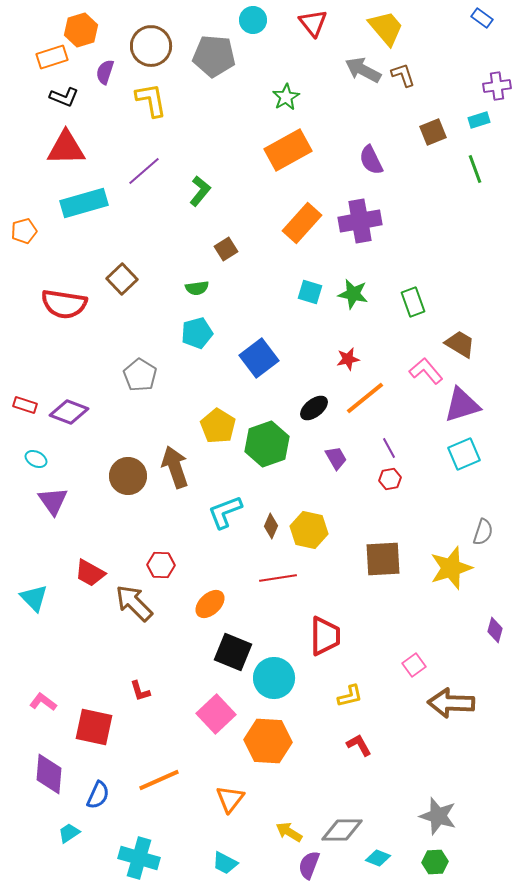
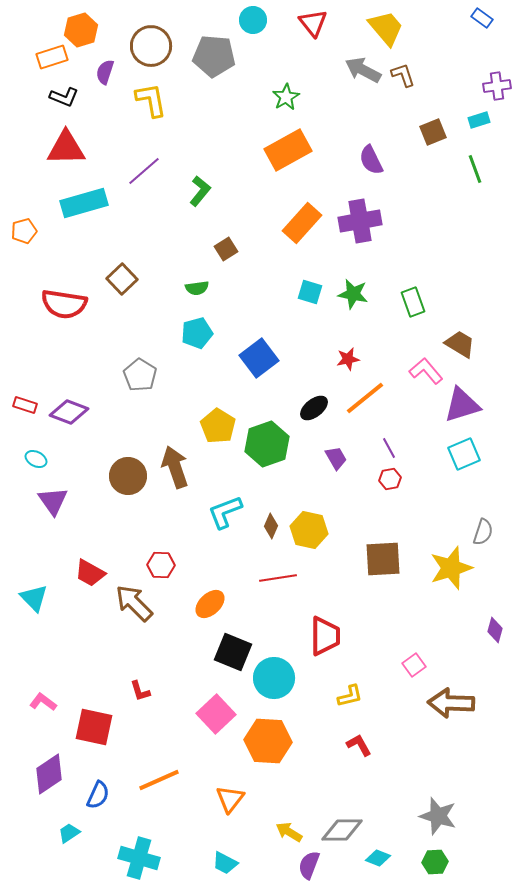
purple diamond at (49, 774): rotated 51 degrees clockwise
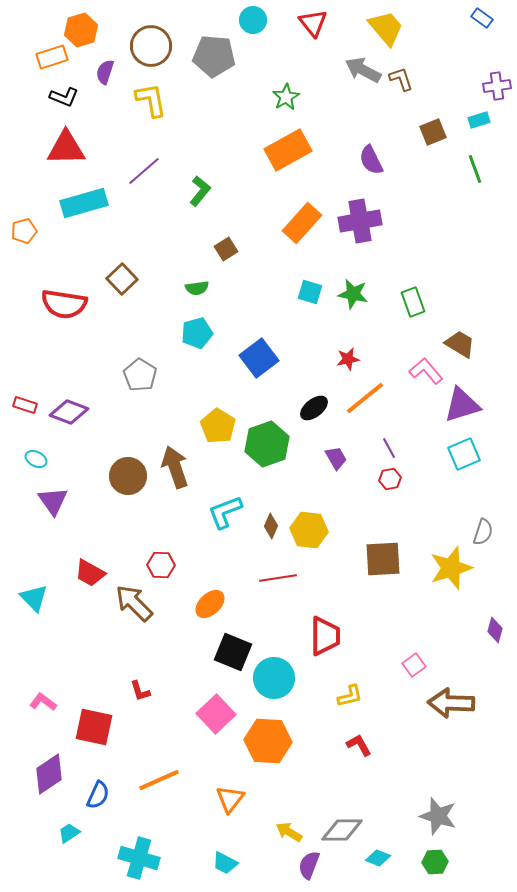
brown L-shape at (403, 75): moved 2 px left, 4 px down
yellow hexagon at (309, 530): rotated 6 degrees counterclockwise
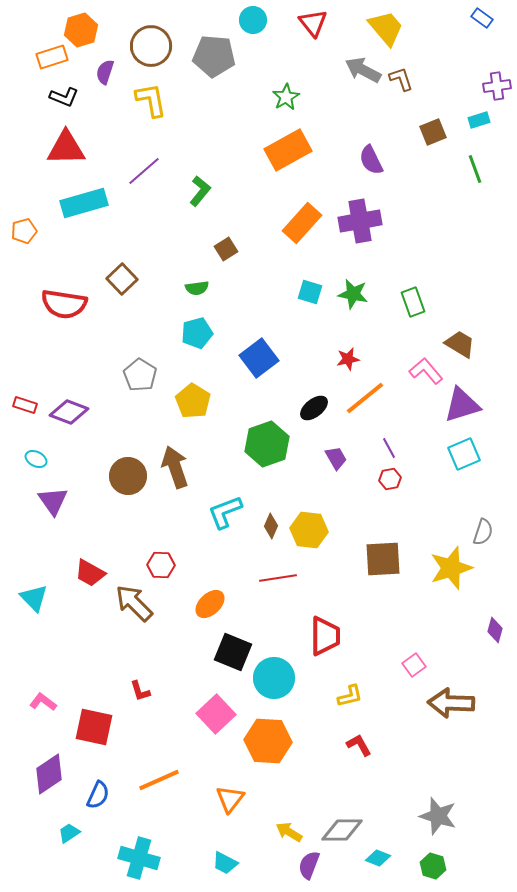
yellow pentagon at (218, 426): moved 25 px left, 25 px up
green hexagon at (435, 862): moved 2 px left, 4 px down; rotated 20 degrees clockwise
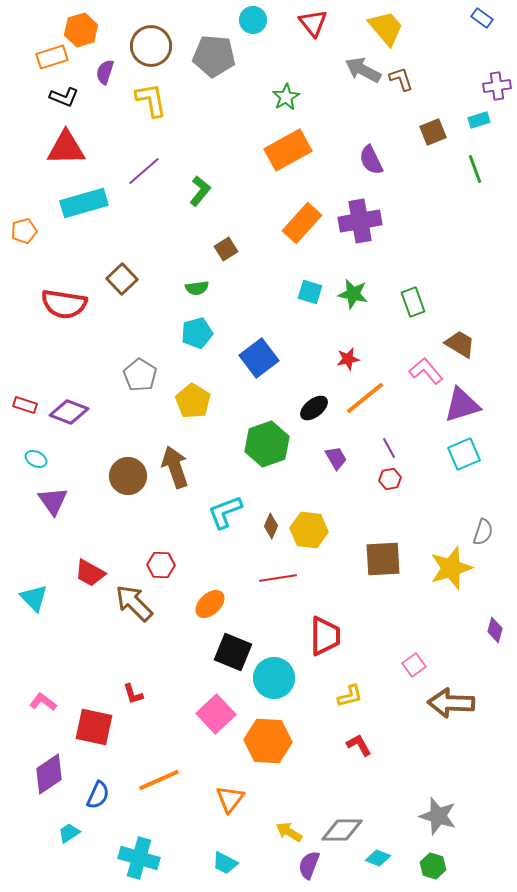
red L-shape at (140, 691): moved 7 px left, 3 px down
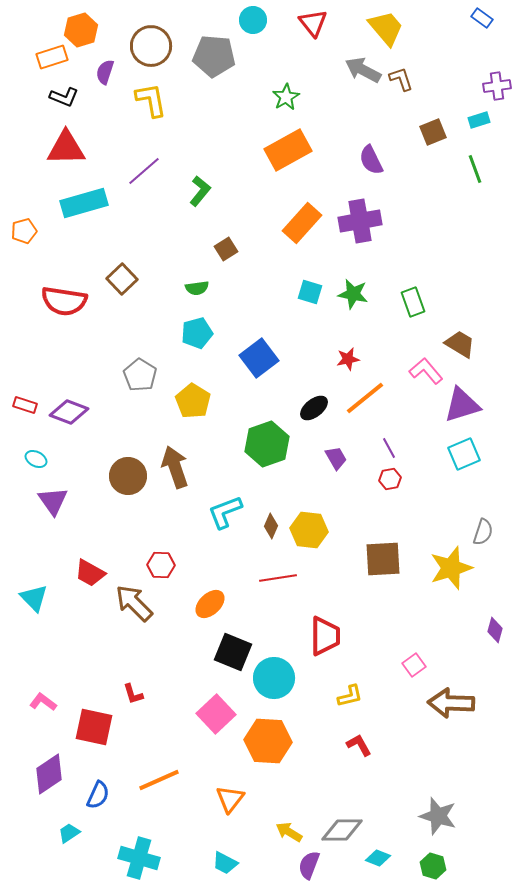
red semicircle at (64, 304): moved 3 px up
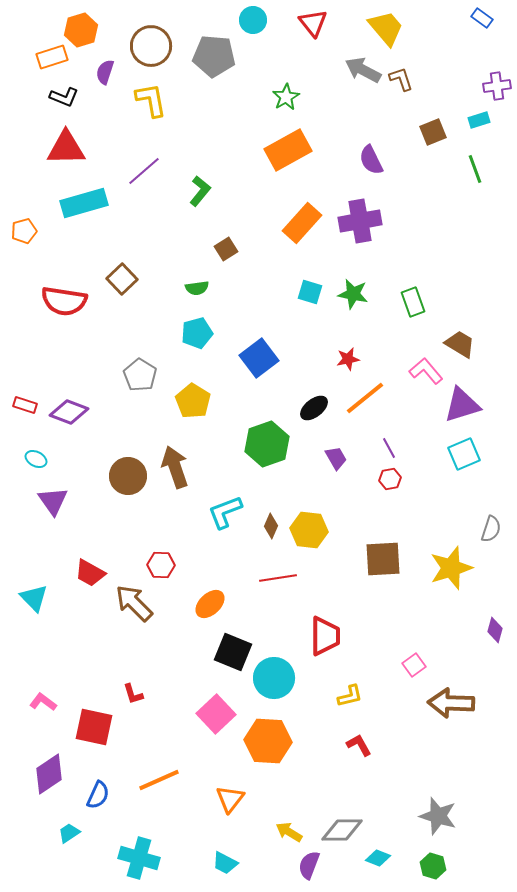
gray semicircle at (483, 532): moved 8 px right, 3 px up
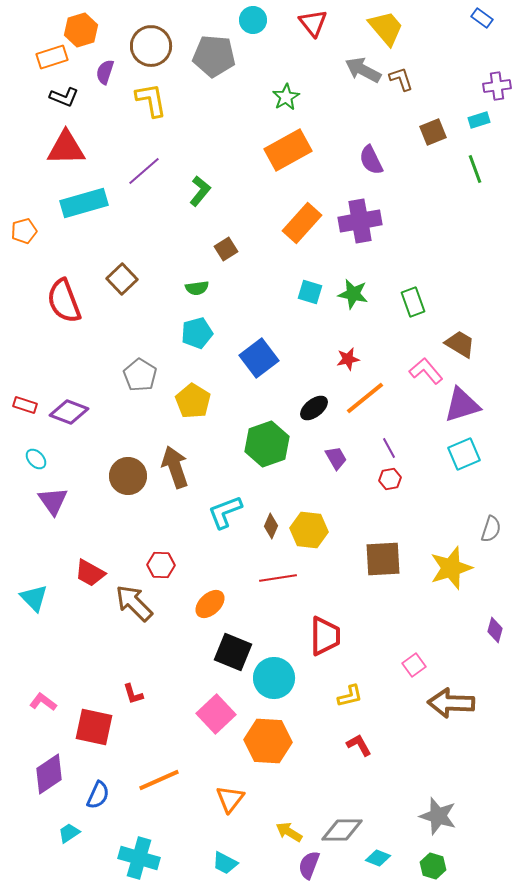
red semicircle at (64, 301): rotated 60 degrees clockwise
cyan ellipse at (36, 459): rotated 20 degrees clockwise
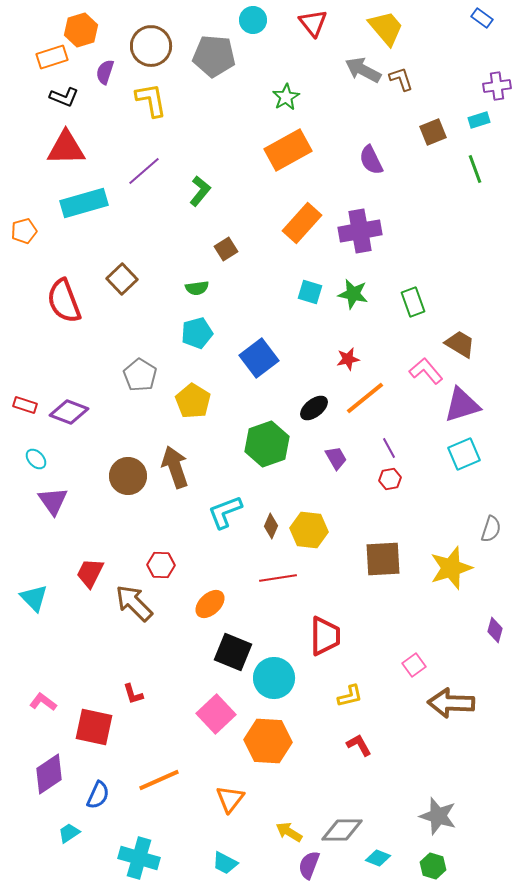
purple cross at (360, 221): moved 10 px down
red trapezoid at (90, 573): rotated 88 degrees clockwise
